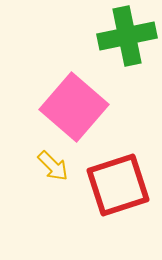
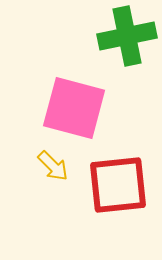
pink square: moved 1 px down; rotated 26 degrees counterclockwise
red square: rotated 12 degrees clockwise
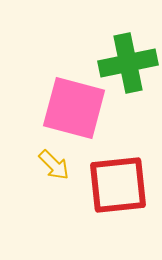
green cross: moved 1 px right, 27 px down
yellow arrow: moved 1 px right, 1 px up
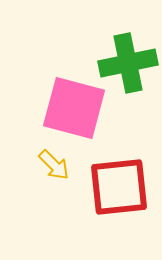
red square: moved 1 px right, 2 px down
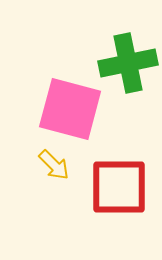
pink square: moved 4 px left, 1 px down
red square: rotated 6 degrees clockwise
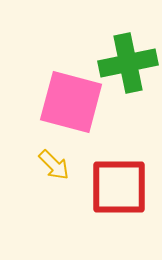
pink square: moved 1 px right, 7 px up
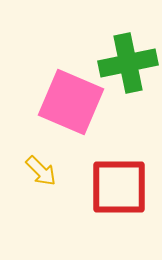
pink square: rotated 8 degrees clockwise
yellow arrow: moved 13 px left, 6 px down
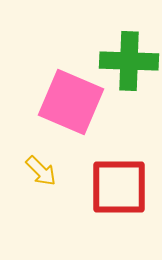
green cross: moved 1 px right, 2 px up; rotated 14 degrees clockwise
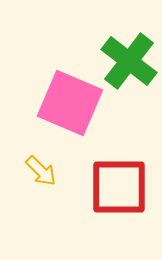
green cross: rotated 36 degrees clockwise
pink square: moved 1 px left, 1 px down
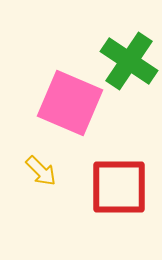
green cross: rotated 4 degrees counterclockwise
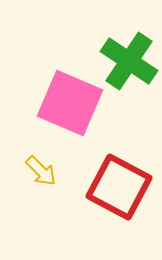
red square: rotated 28 degrees clockwise
